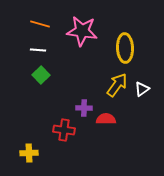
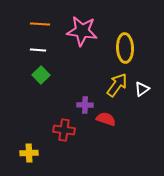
orange line: rotated 12 degrees counterclockwise
purple cross: moved 1 px right, 3 px up
red semicircle: rotated 18 degrees clockwise
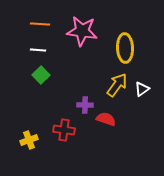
yellow cross: moved 13 px up; rotated 18 degrees counterclockwise
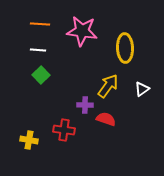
yellow arrow: moved 9 px left, 1 px down
yellow cross: rotated 30 degrees clockwise
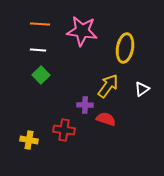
yellow ellipse: rotated 12 degrees clockwise
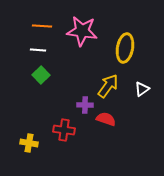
orange line: moved 2 px right, 2 px down
yellow cross: moved 3 px down
